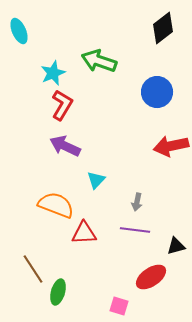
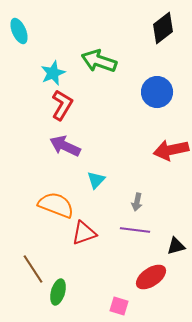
red arrow: moved 4 px down
red triangle: rotated 16 degrees counterclockwise
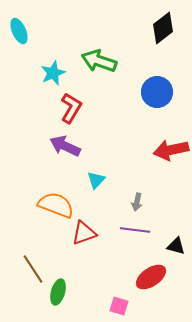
red L-shape: moved 9 px right, 3 px down
black triangle: rotated 30 degrees clockwise
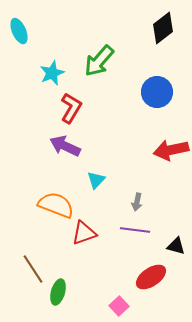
green arrow: rotated 68 degrees counterclockwise
cyan star: moved 1 px left
pink square: rotated 30 degrees clockwise
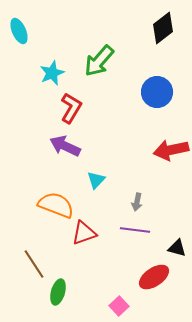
black triangle: moved 1 px right, 2 px down
brown line: moved 1 px right, 5 px up
red ellipse: moved 3 px right
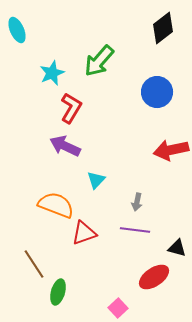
cyan ellipse: moved 2 px left, 1 px up
pink square: moved 1 px left, 2 px down
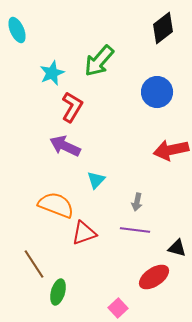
red L-shape: moved 1 px right, 1 px up
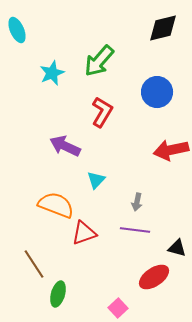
black diamond: rotated 24 degrees clockwise
red L-shape: moved 30 px right, 5 px down
green ellipse: moved 2 px down
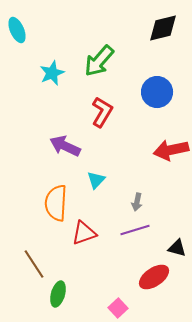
orange semicircle: moved 2 px up; rotated 108 degrees counterclockwise
purple line: rotated 24 degrees counterclockwise
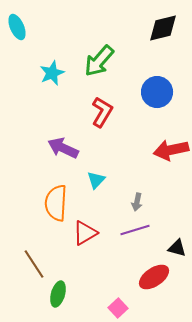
cyan ellipse: moved 3 px up
purple arrow: moved 2 px left, 2 px down
red triangle: moved 1 px right; rotated 12 degrees counterclockwise
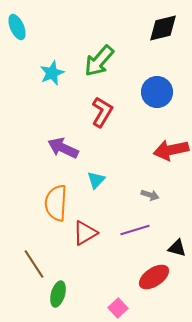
gray arrow: moved 13 px right, 7 px up; rotated 84 degrees counterclockwise
